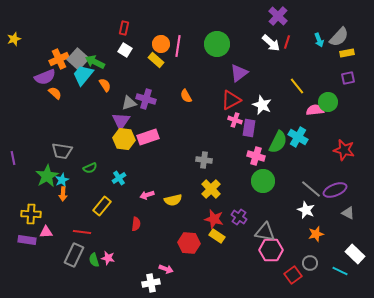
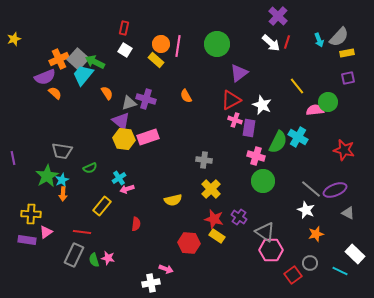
orange semicircle at (105, 85): moved 2 px right, 8 px down
purple triangle at (121, 121): rotated 24 degrees counterclockwise
pink arrow at (147, 195): moved 20 px left, 6 px up
pink triangle at (46, 232): rotated 32 degrees counterclockwise
gray triangle at (265, 232): rotated 25 degrees clockwise
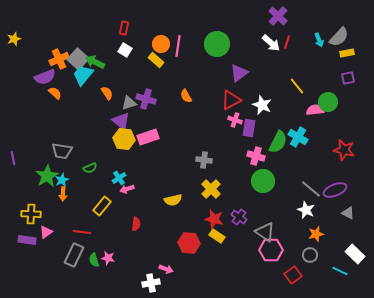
gray circle at (310, 263): moved 8 px up
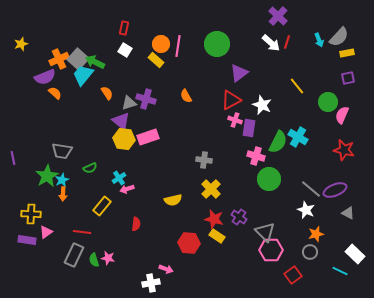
yellow star at (14, 39): moved 7 px right, 5 px down
pink semicircle at (315, 110): moved 27 px right, 5 px down; rotated 60 degrees counterclockwise
green circle at (263, 181): moved 6 px right, 2 px up
gray triangle at (265, 232): rotated 10 degrees clockwise
gray circle at (310, 255): moved 3 px up
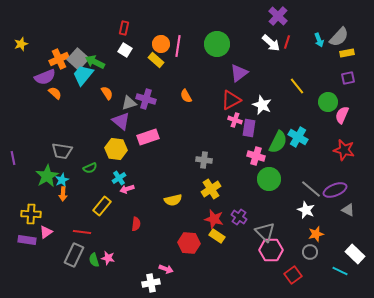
yellow hexagon at (124, 139): moved 8 px left, 10 px down
yellow cross at (211, 189): rotated 12 degrees clockwise
gray triangle at (348, 213): moved 3 px up
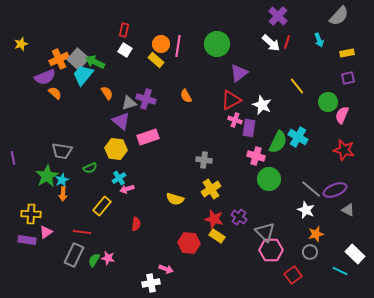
red rectangle at (124, 28): moved 2 px down
gray semicircle at (339, 37): moved 21 px up
yellow semicircle at (173, 200): moved 2 px right, 1 px up; rotated 30 degrees clockwise
green semicircle at (94, 260): rotated 48 degrees clockwise
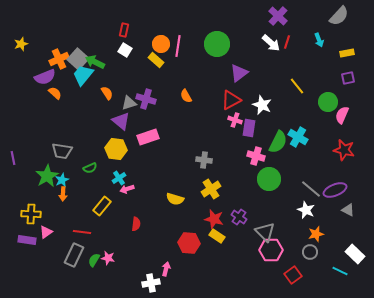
pink arrow at (166, 269): rotated 96 degrees counterclockwise
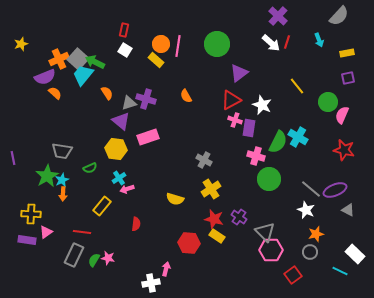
gray cross at (204, 160): rotated 21 degrees clockwise
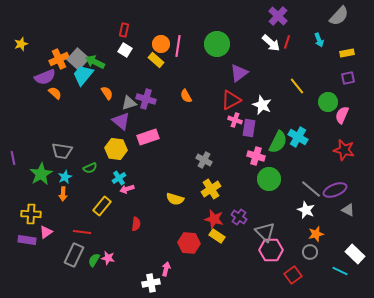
green star at (47, 176): moved 6 px left, 2 px up
cyan star at (62, 180): moved 3 px right, 3 px up
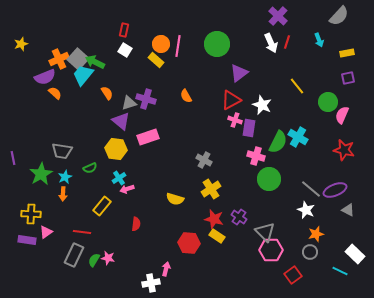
white arrow at (271, 43): rotated 24 degrees clockwise
